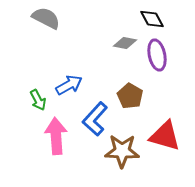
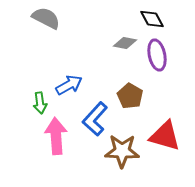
green arrow: moved 2 px right, 3 px down; rotated 20 degrees clockwise
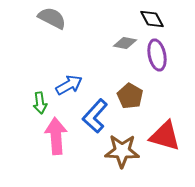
gray semicircle: moved 6 px right
blue L-shape: moved 3 px up
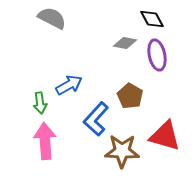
blue L-shape: moved 1 px right, 3 px down
pink arrow: moved 11 px left, 5 px down
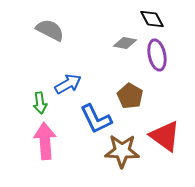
gray semicircle: moved 2 px left, 12 px down
blue arrow: moved 1 px left, 1 px up
blue L-shape: rotated 68 degrees counterclockwise
red triangle: rotated 20 degrees clockwise
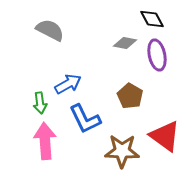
blue L-shape: moved 11 px left
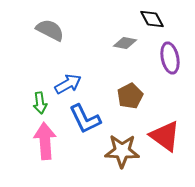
purple ellipse: moved 13 px right, 3 px down
brown pentagon: rotated 15 degrees clockwise
